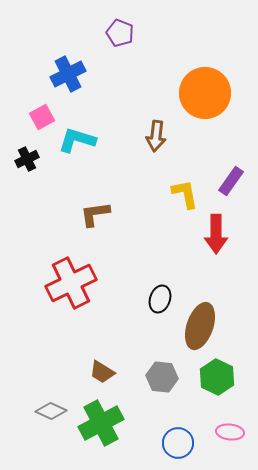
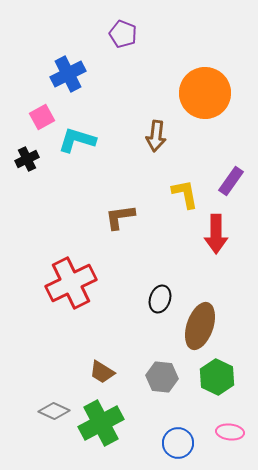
purple pentagon: moved 3 px right, 1 px down
brown L-shape: moved 25 px right, 3 px down
gray diamond: moved 3 px right
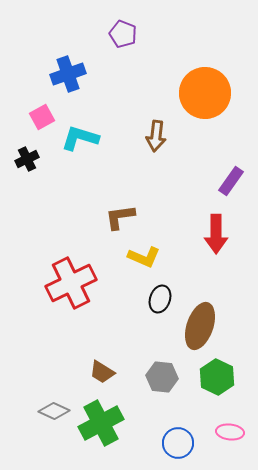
blue cross: rotated 8 degrees clockwise
cyan L-shape: moved 3 px right, 2 px up
yellow L-shape: moved 41 px left, 63 px down; rotated 124 degrees clockwise
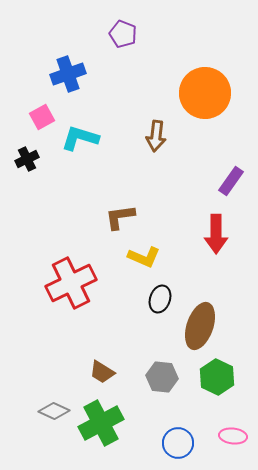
pink ellipse: moved 3 px right, 4 px down
